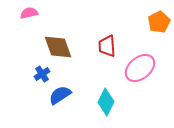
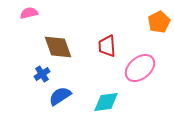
blue semicircle: moved 1 px down
cyan diamond: rotated 56 degrees clockwise
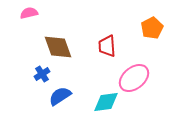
orange pentagon: moved 7 px left, 6 px down
pink ellipse: moved 6 px left, 10 px down
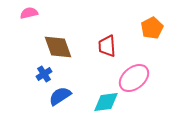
blue cross: moved 2 px right
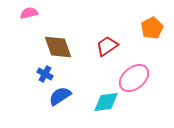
red trapezoid: rotated 60 degrees clockwise
blue cross: moved 1 px right; rotated 28 degrees counterclockwise
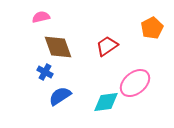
pink semicircle: moved 12 px right, 4 px down
blue cross: moved 2 px up
pink ellipse: moved 1 px right, 5 px down
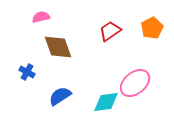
red trapezoid: moved 3 px right, 15 px up
blue cross: moved 18 px left
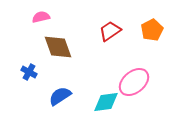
orange pentagon: moved 2 px down
blue cross: moved 2 px right
pink ellipse: moved 1 px left, 1 px up
